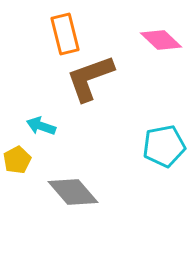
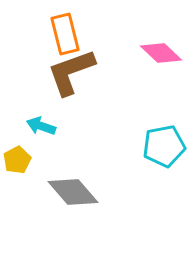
pink diamond: moved 13 px down
brown L-shape: moved 19 px left, 6 px up
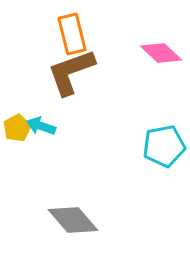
orange rectangle: moved 7 px right
yellow pentagon: moved 32 px up
gray diamond: moved 28 px down
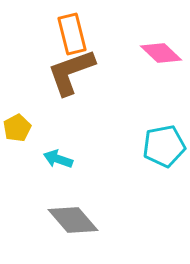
cyan arrow: moved 17 px right, 33 px down
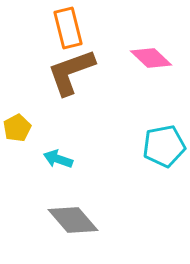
orange rectangle: moved 4 px left, 6 px up
pink diamond: moved 10 px left, 5 px down
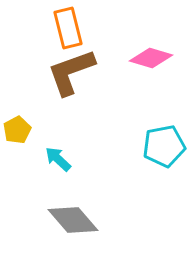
pink diamond: rotated 27 degrees counterclockwise
yellow pentagon: moved 2 px down
cyan arrow: rotated 24 degrees clockwise
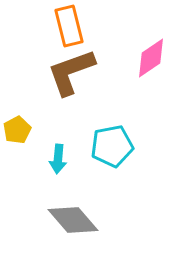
orange rectangle: moved 1 px right, 2 px up
pink diamond: rotated 51 degrees counterclockwise
cyan pentagon: moved 52 px left
cyan arrow: rotated 128 degrees counterclockwise
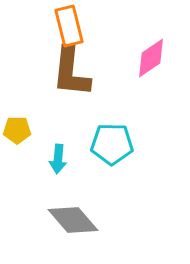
brown L-shape: rotated 64 degrees counterclockwise
yellow pentagon: rotated 28 degrees clockwise
cyan pentagon: moved 2 px up; rotated 12 degrees clockwise
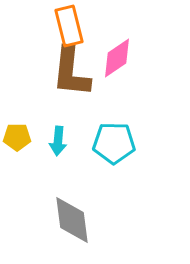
pink diamond: moved 34 px left
yellow pentagon: moved 7 px down
cyan pentagon: moved 2 px right, 1 px up
cyan arrow: moved 18 px up
gray diamond: moved 1 px left; rotated 33 degrees clockwise
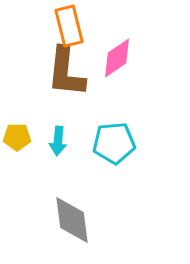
brown L-shape: moved 5 px left
cyan pentagon: rotated 6 degrees counterclockwise
